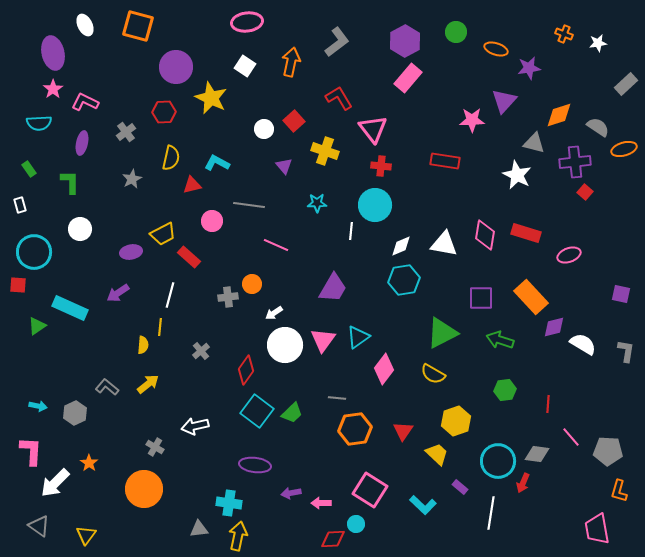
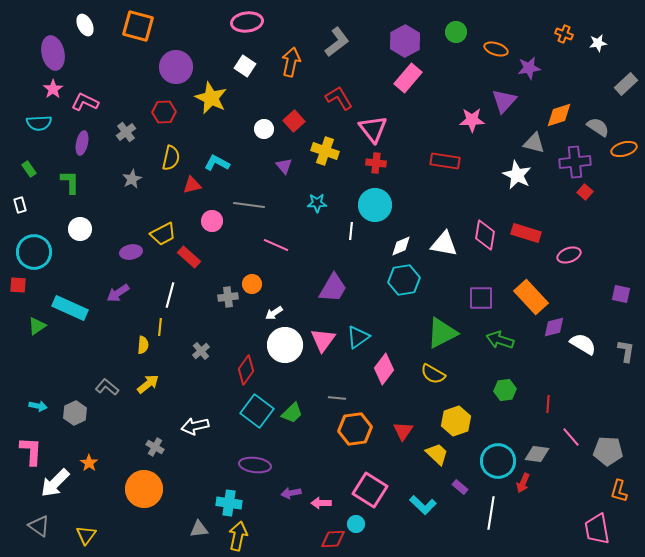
red cross at (381, 166): moved 5 px left, 3 px up
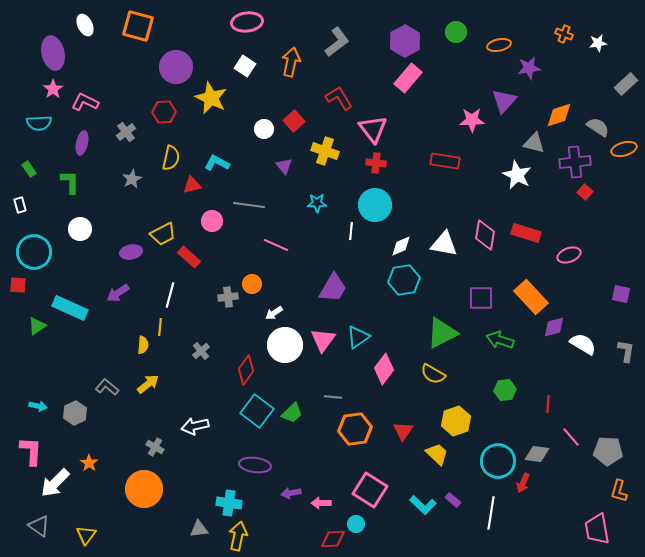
orange ellipse at (496, 49): moved 3 px right, 4 px up; rotated 30 degrees counterclockwise
gray line at (337, 398): moved 4 px left, 1 px up
purple rectangle at (460, 487): moved 7 px left, 13 px down
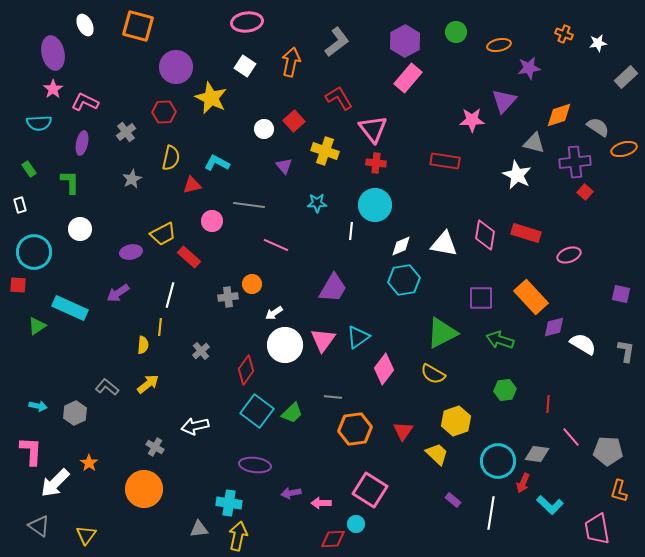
gray rectangle at (626, 84): moved 7 px up
cyan L-shape at (423, 505): moved 127 px right
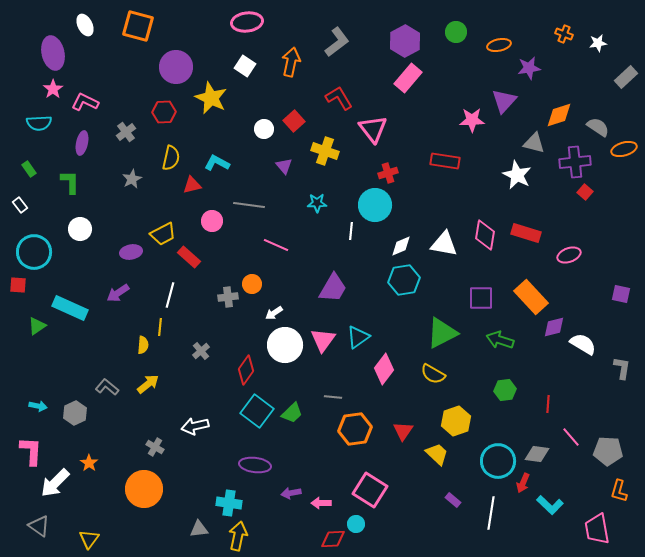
red cross at (376, 163): moved 12 px right, 10 px down; rotated 24 degrees counterclockwise
white rectangle at (20, 205): rotated 21 degrees counterclockwise
gray L-shape at (626, 351): moved 4 px left, 17 px down
yellow triangle at (86, 535): moved 3 px right, 4 px down
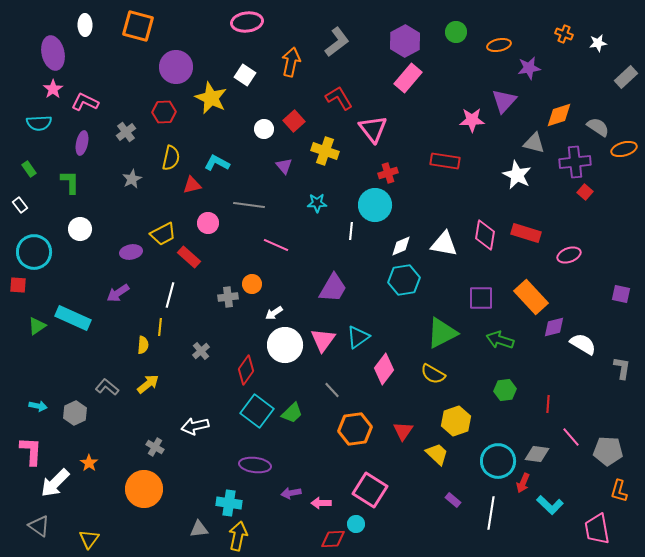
white ellipse at (85, 25): rotated 25 degrees clockwise
white square at (245, 66): moved 9 px down
pink circle at (212, 221): moved 4 px left, 2 px down
cyan rectangle at (70, 308): moved 3 px right, 10 px down
gray line at (333, 397): moved 1 px left, 7 px up; rotated 42 degrees clockwise
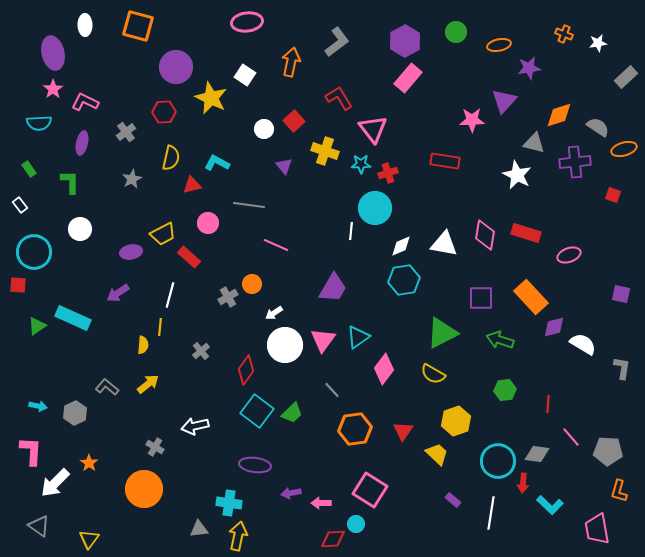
red square at (585, 192): moved 28 px right, 3 px down; rotated 21 degrees counterclockwise
cyan star at (317, 203): moved 44 px right, 39 px up
cyan circle at (375, 205): moved 3 px down
gray cross at (228, 297): rotated 24 degrees counterclockwise
red arrow at (523, 483): rotated 18 degrees counterclockwise
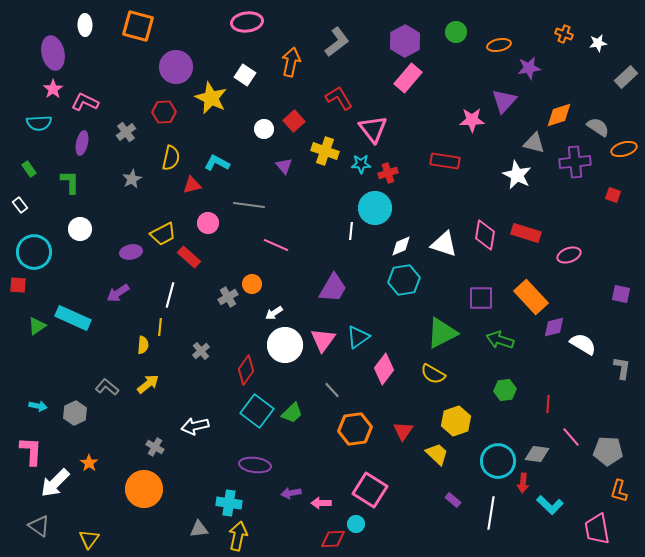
white triangle at (444, 244): rotated 8 degrees clockwise
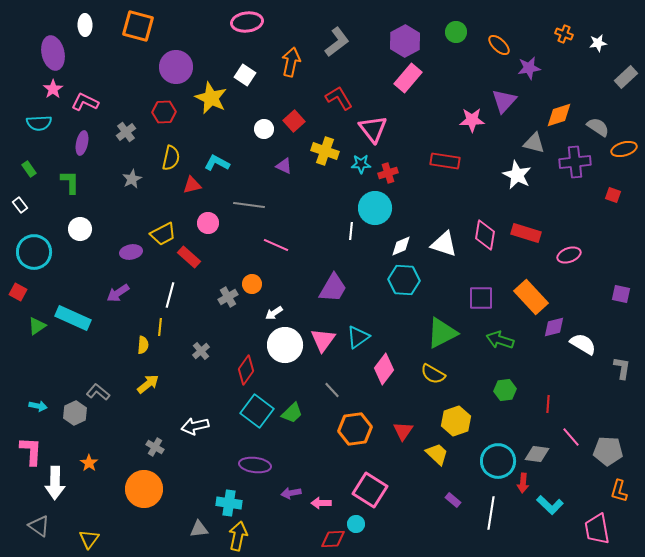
orange ellipse at (499, 45): rotated 55 degrees clockwise
purple triangle at (284, 166): rotated 24 degrees counterclockwise
cyan hexagon at (404, 280): rotated 12 degrees clockwise
red square at (18, 285): moved 7 px down; rotated 24 degrees clockwise
gray L-shape at (107, 387): moved 9 px left, 5 px down
white arrow at (55, 483): rotated 44 degrees counterclockwise
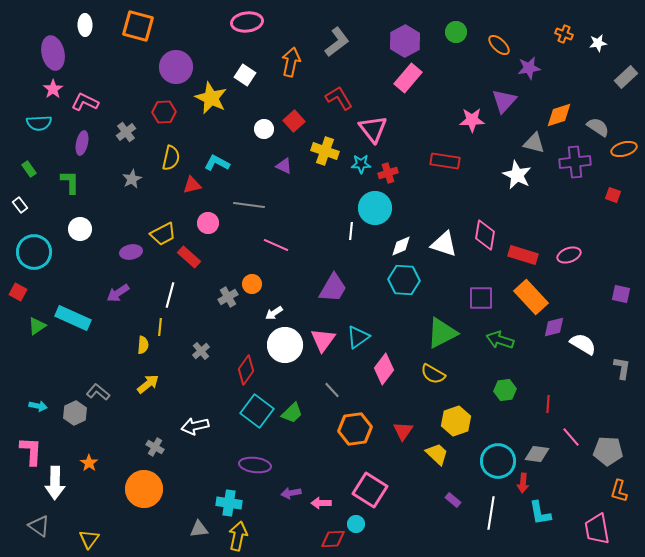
red rectangle at (526, 233): moved 3 px left, 22 px down
cyan L-shape at (550, 505): moved 10 px left, 8 px down; rotated 36 degrees clockwise
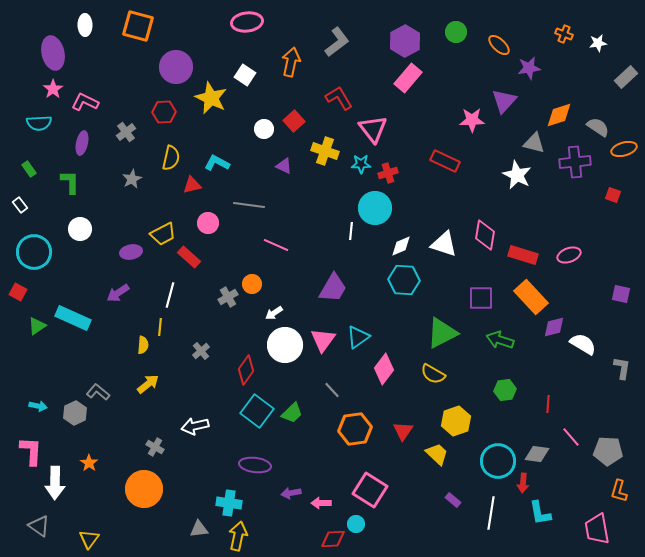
red rectangle at (445, 161): rotated 16 degrees clockwise
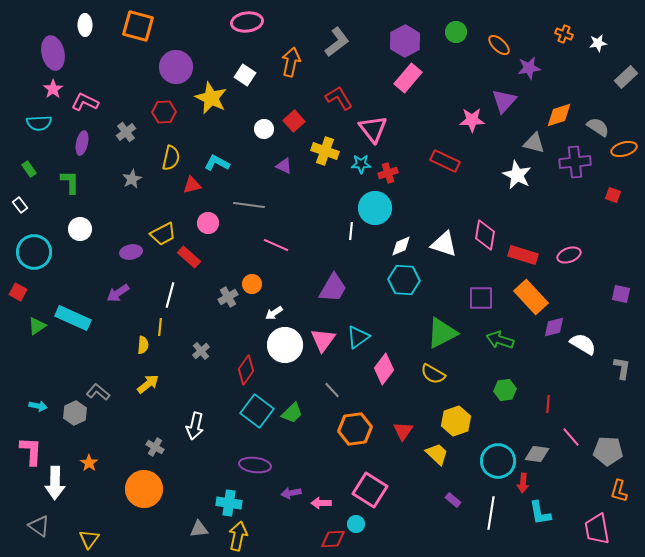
white arrow at (195, 426): rotated 64 degrees counterclockwise
